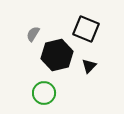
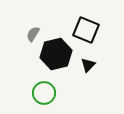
black square: moved 1 px down
black hexagon: moved 1 px left, 1 px up
black triangle: moved 1 px left, 1 px up
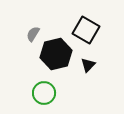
black square: rotated 8 degrees clockwise
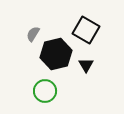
black triangle: moved 2 px left; rotated 14 degrees counterclockwise
green circle: moved 1 px right, 2 px up
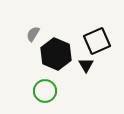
black square: moved 11 px right, 11 px down; rotated 36 degrees clockwise
black hexagon: rotated 24 degrees counterclockwise
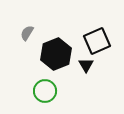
gray semicircle: moved 6 px left, 1 px up
black hexagon: rotated 16 degrees clockwise
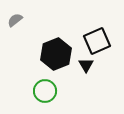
gray semicircle: moved 12 px left, 13 px up; rotated 21 degrees clockwise
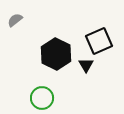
black square: moved 2 px right
black hexagon: rotated 12 degrees counterclockwise
green circle: moved 3 px left, 7 px down
